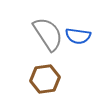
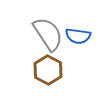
brown hexagon: moved 3 px right, 9 px up; rotated 24 degrees counterclockwise
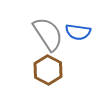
blue semicircle: moved 4 px up
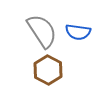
gray semicircle: moved 6 px left, 3 px up
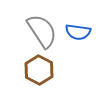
brown hexagon: moved 9 px left
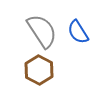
blue semicircle: rotated 50 degrees clockwise
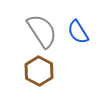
brown hexagon: moved 1 px down
